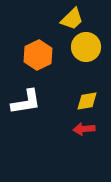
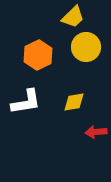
yellow trapezoid: moved 1 px right, 2 px up
yellow diamond: moved 13 px left, 1 px down
red arrow: moved 12 px right, 3 px down
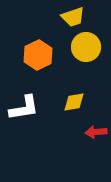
yellow trapezoid: rotated 25 degrees clockwise
white L-shape: moved 2 px left, 6 px down
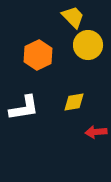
yellow trapezoid: rotated 115 degrees counterclockwise
yellow circle: moved 2 px right, 2 px up
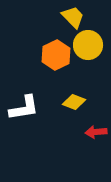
orange hexagon: moved 18 px right
yellow diamond: rotated 30 degrees clockwise
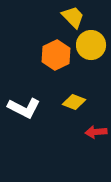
yellow circle: moved 3 px right
white L-shape: rotated 36 degrees clockwise
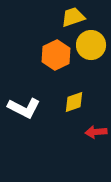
yellow trapezoid: rotated 65 degrees counterclockwise
yellow diamond: rotated 40 degrees counterclockwise
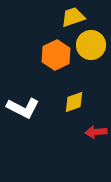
white L-shape: moved 1 px left
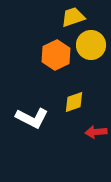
white L-shape: moved 9 px right, 10 px down
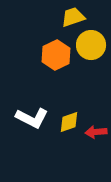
yellow diamond: moved 5 px left, 20 px down
